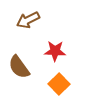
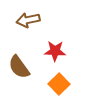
brown arrow: rotated 15 degrees clockwise
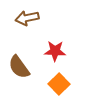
brown arrow: moved 1 px left, 2 px up
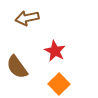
red star: rotated 25 degrees clockwise
brown semicircle: moved 2 px left
